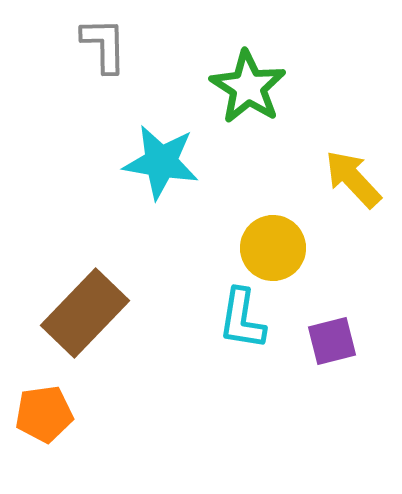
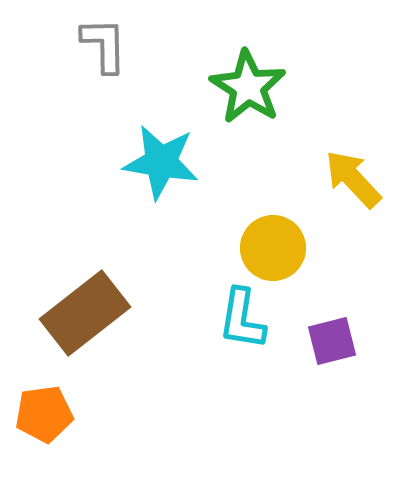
brown rectangle: rotated 8 degrees clockwise
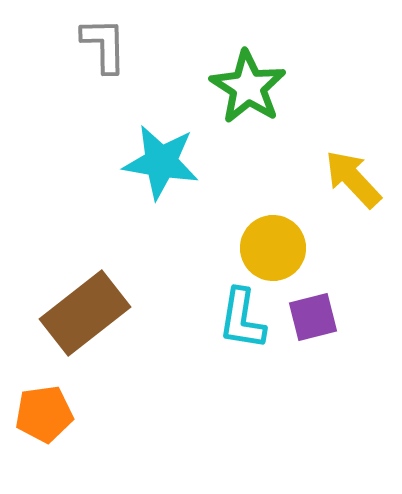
purple square: moved 19 px left, 24 px up
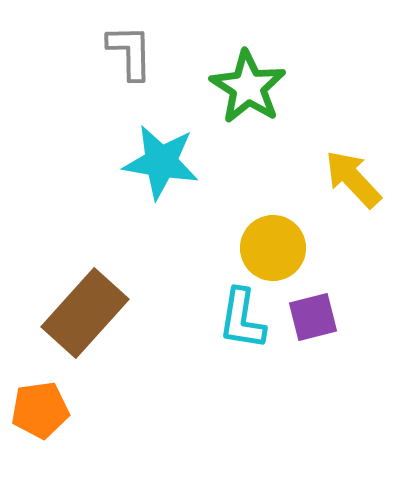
gray L-shape: moved 26 px right, 7 px down
brown rectangle: rotated 10 degrees counterclockwise
orange pentagon: moved 4 px left, 4 px up
